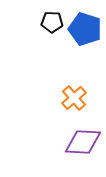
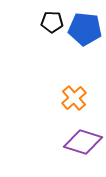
blue pentagon: rotated 12 degrees counterclockwise
purple diamond: rotated 15 degrees clockwise
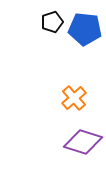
black pentagon: rotated 20 degrees counterclockwise
